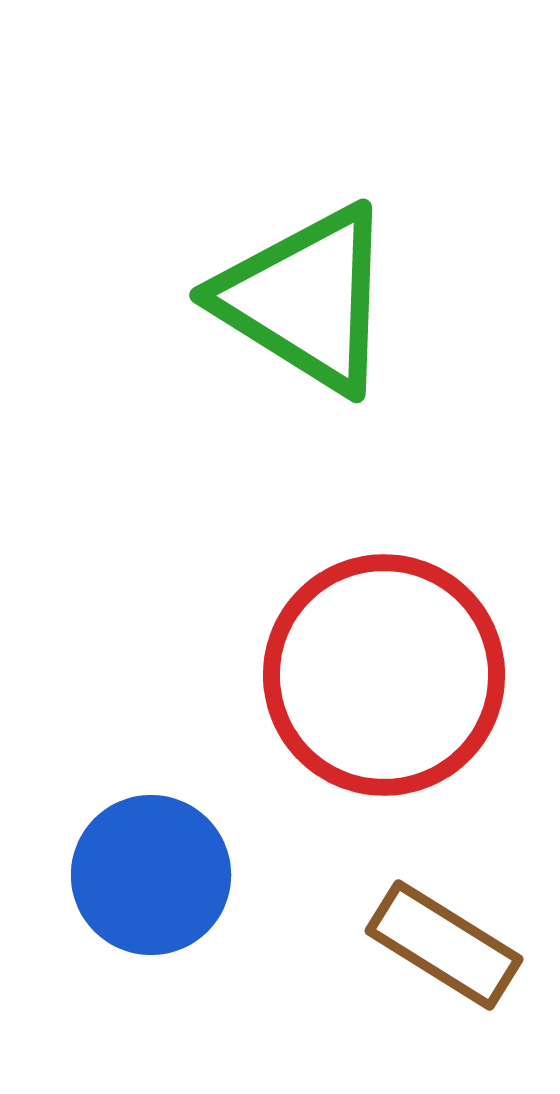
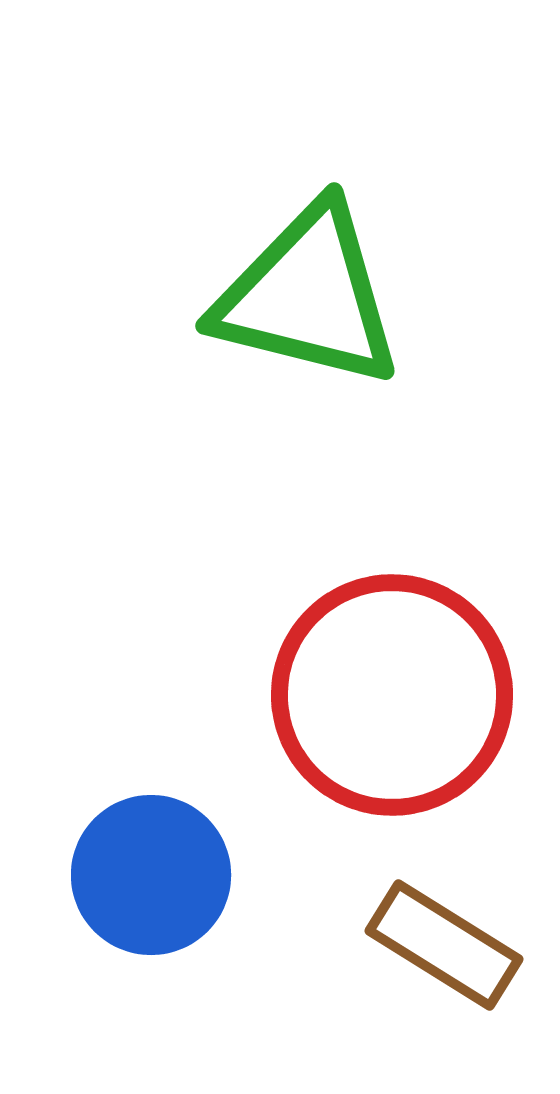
green triangle: moved 2 px right, 3 px up; rotated 18 degrees counterclockwise
red circle: moved 8 px right, 20 px down
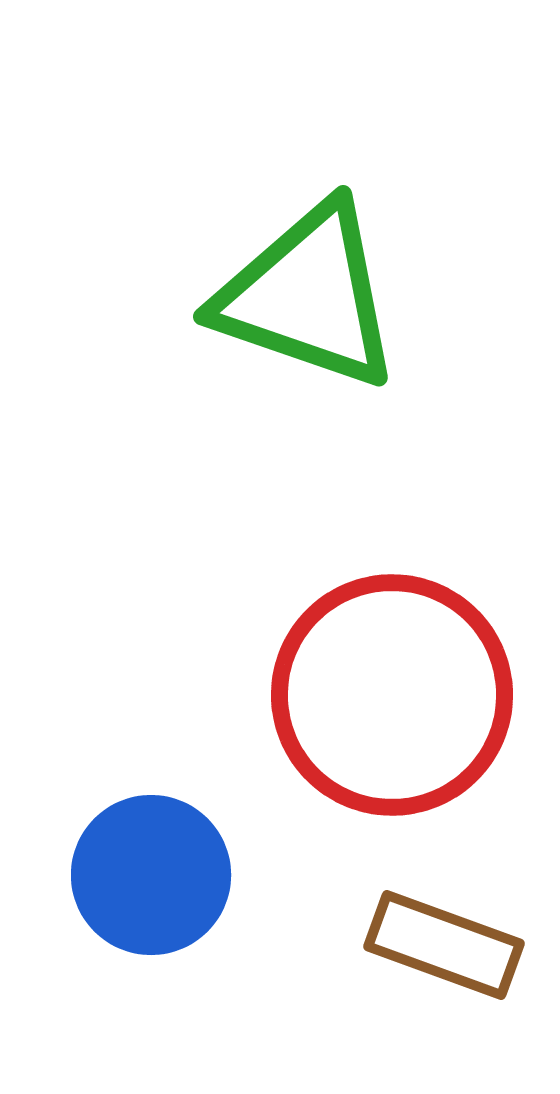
green triangle: rotated 5 degrees clockwise
brown rectangle: rotated 12 degrees counterclockwise
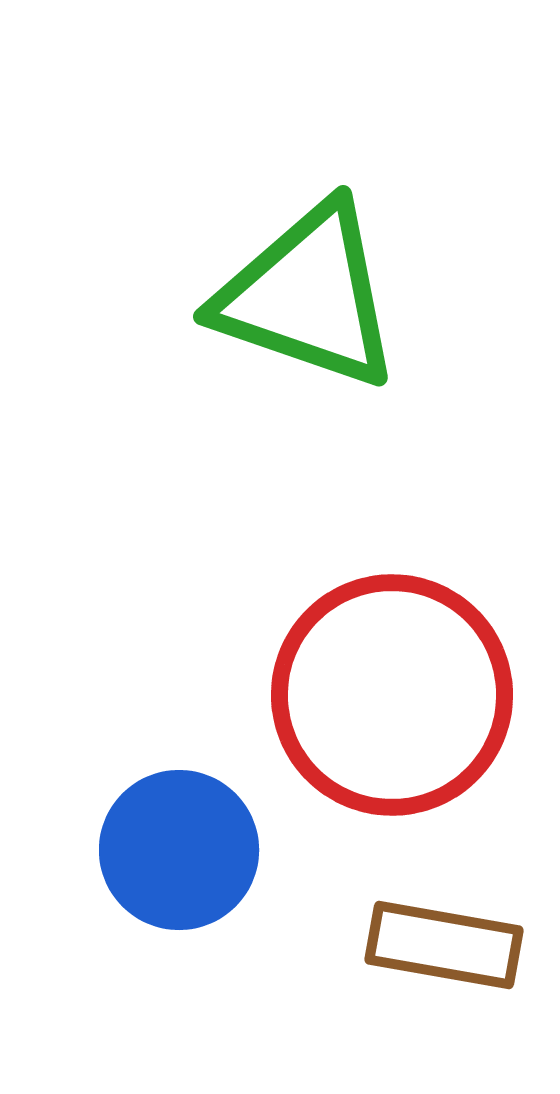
blue circle: moved 28 px right, 25 px up
brown rectangle: rotated 10 degrees counterclockwise
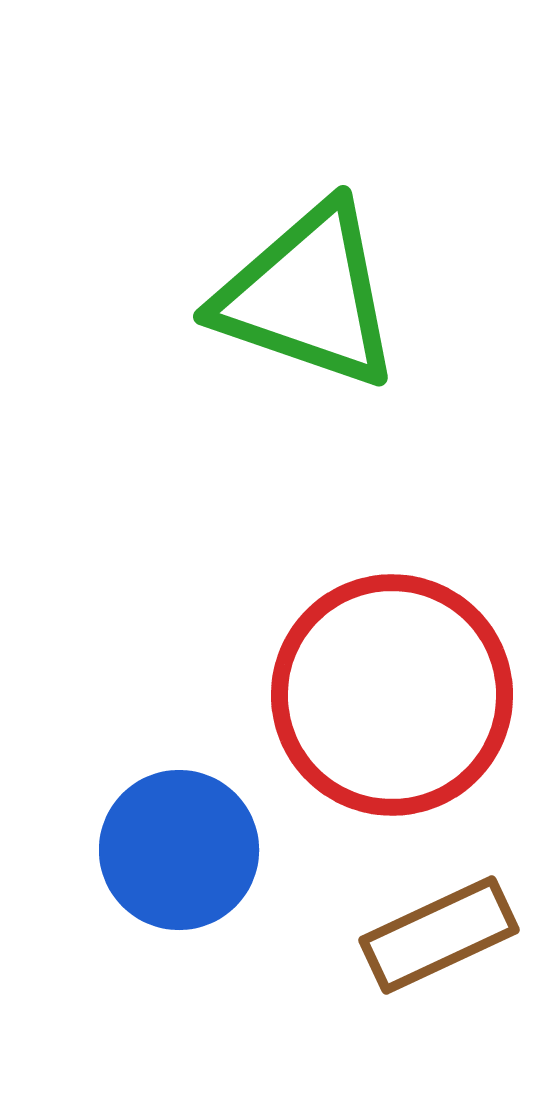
brown rectangle: moved 5 px left, 10 px up; rotated 35 degrees counterclockwise
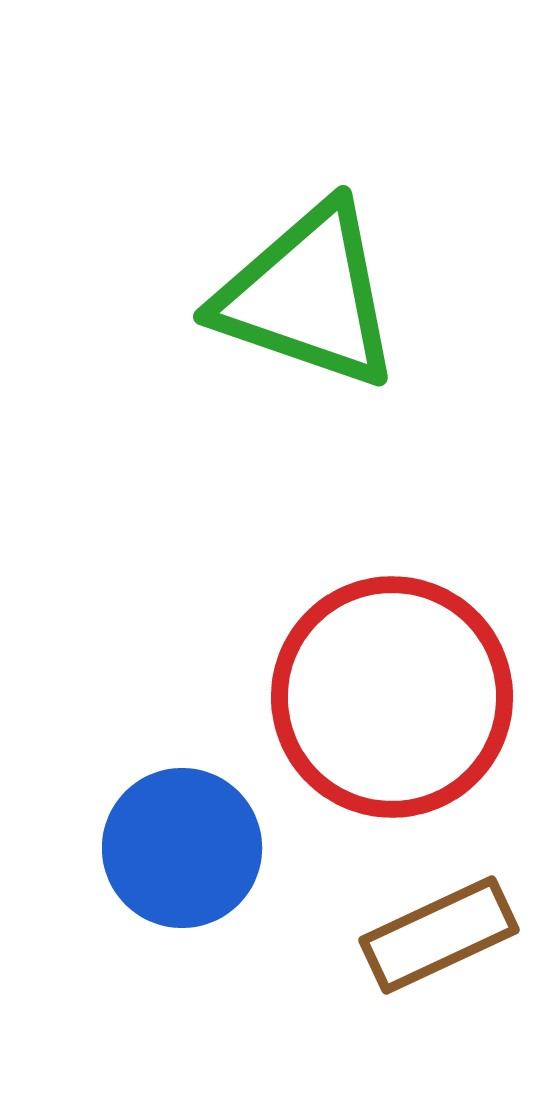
red circle: moved 2 px down
blue circle: moved 3 px right, 2 px up
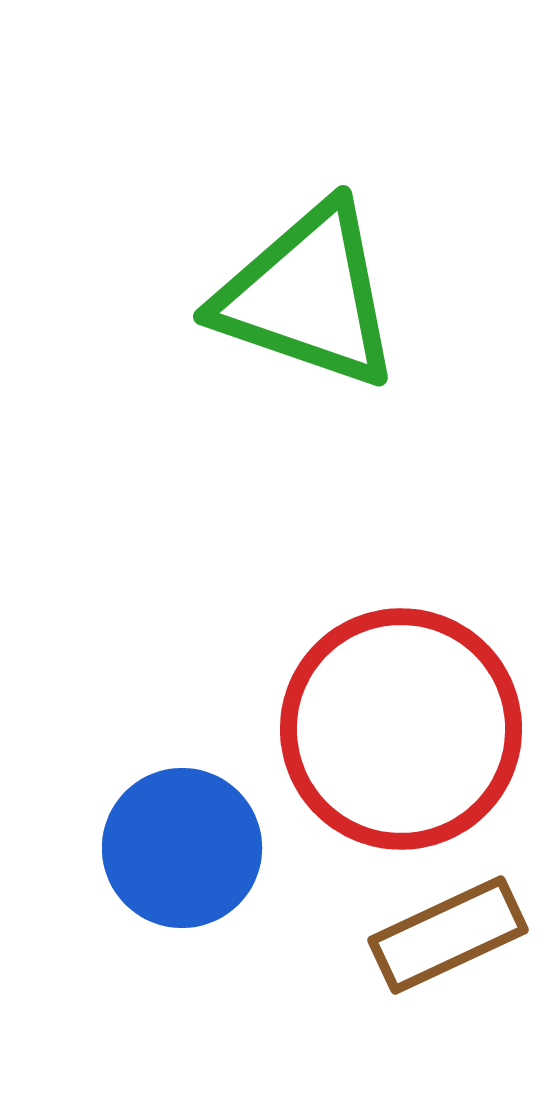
red circle: moved 9 px right, 32 px down
brown rectangle: moved 9 px right
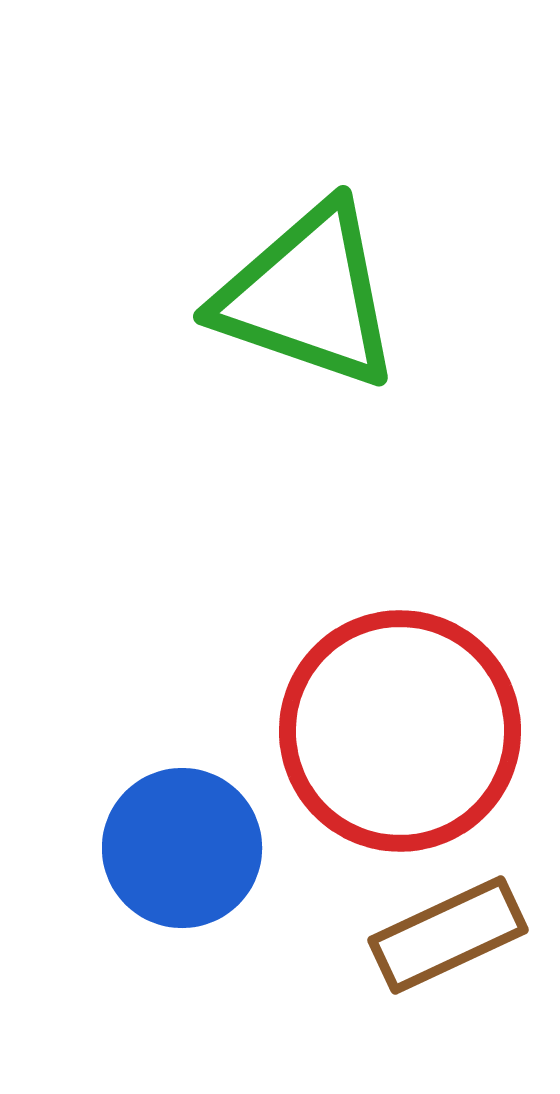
red circle: moved 1 px left, 2 px down
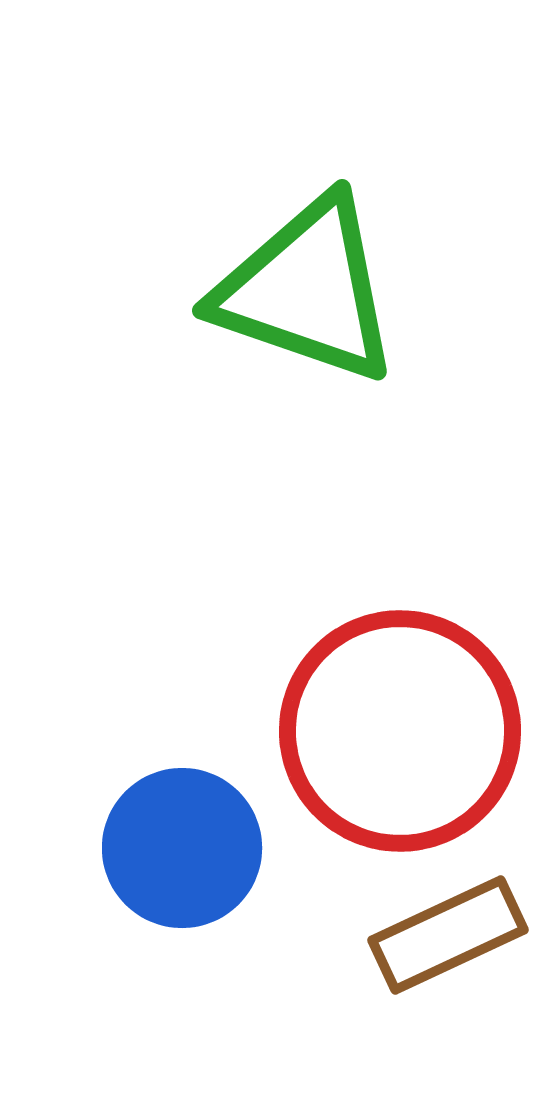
green triangle: moved 1 px left, 6 px up
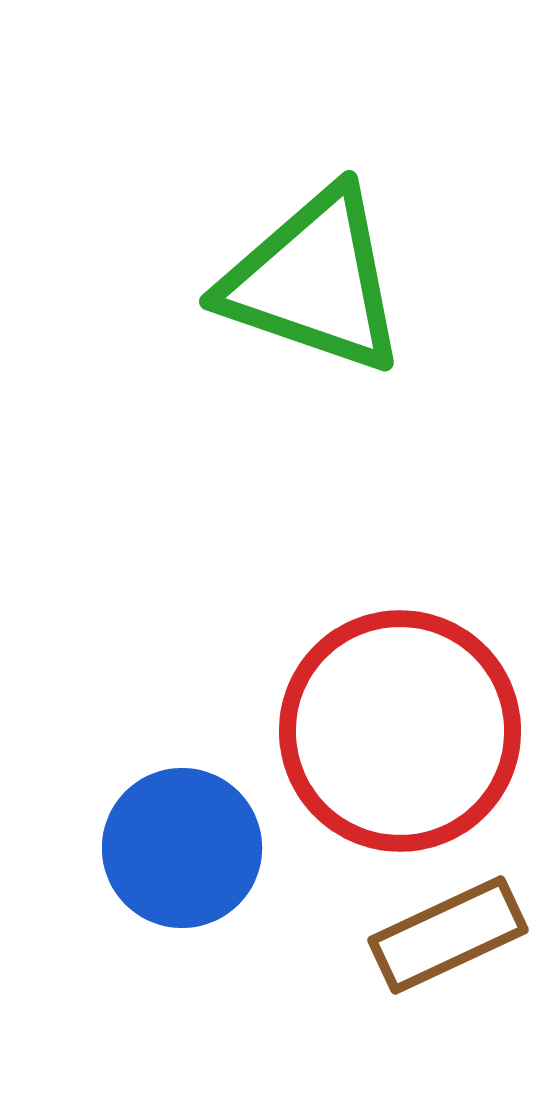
green triangle: moved 7 px right, 9 px up
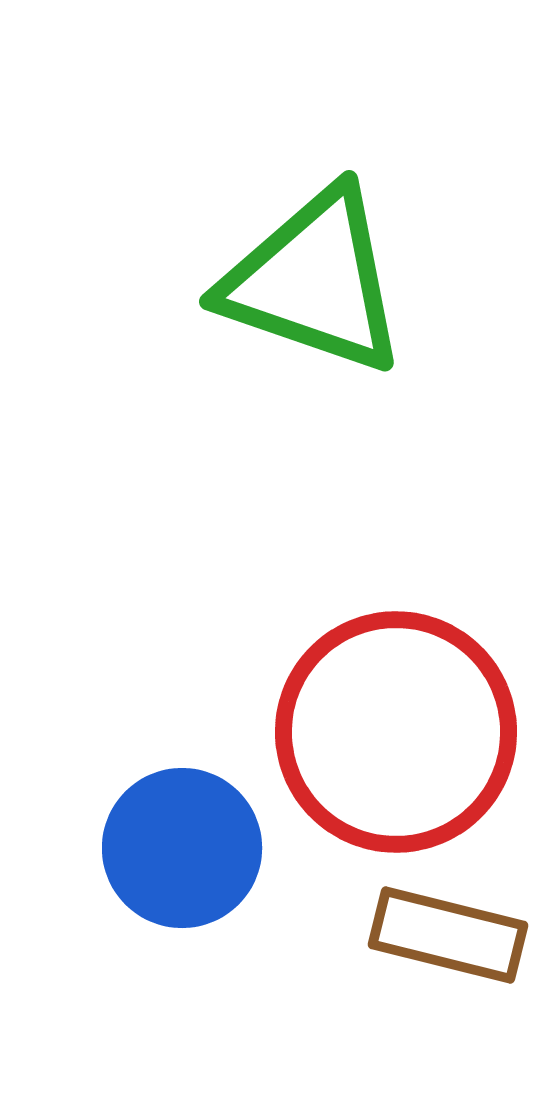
red circle: moved 4 px left, 1 px down
brown rectangle: rotated 39 degrees clockwise
